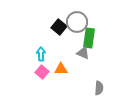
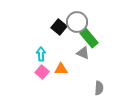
green rectangle: rotated 48 degrees counterclockwise
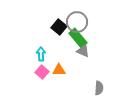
green rectangle: moved 11 px left
gray triangle: moved 2 px up
orange triangle: moved 2 px left, 1 px down
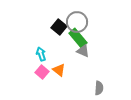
cyan arrow: rotated 16 degrees counterclockwise
orange triangle: rotated 40 degrees clockwise
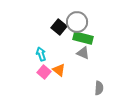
green rectangle: moved 5 px right; rotated 36 degrees counterclockwise
gray triangle: moved 2 px down
pink square: moved 2 px right
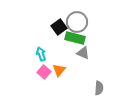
black square: rotated 14 degrees clockwise
green rectangle: moved 8 px left
orange triangle: rotated 32 degrees clockwise
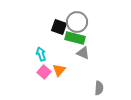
black square: rotated 35 degrees counterclockwise
